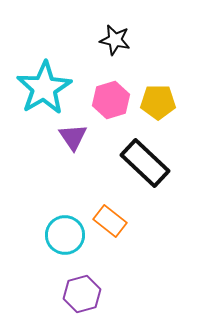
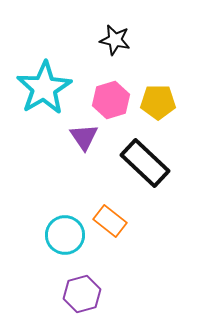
purple triangle: moved 11 px right
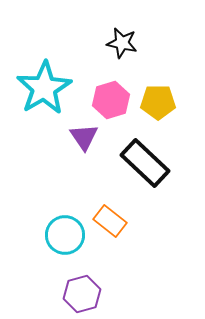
black star: moved 7 px right, 3 px down
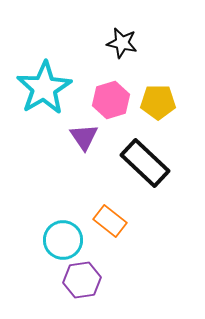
cyan circle: moved 2 px left, 5 px down
purple hexagon: moved 14 px up; rotated 6 degrees clockwise
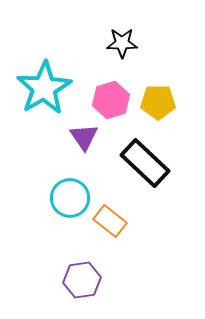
black star: rotated 12 degrees counterclockwise
cyan circle: moved 7 px right, 42 px up
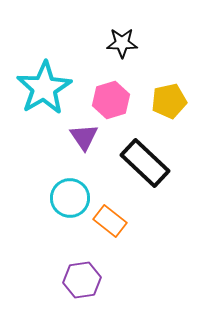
yellow pentagon: moved 11 px right, 1 px up; rotated 12 degrees counterclockwise
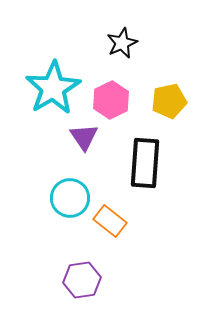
black star: rotated 24 degrees counterclockwise
cyan star: moved 9 px right
pink hexagon: rotated 9 degrees counterclockwise
black rectangle: rotated 51 degrees clockwise
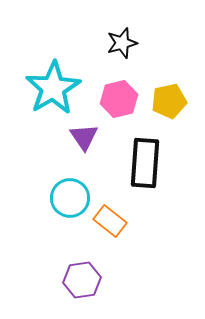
black star: rotated 8 degrees clockwise
pink hexagon: moved 8 px right, 1 px up; rotated 12 degrees clockwise
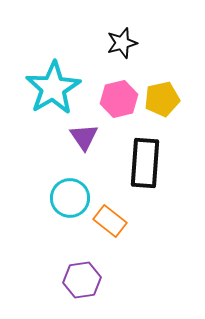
yellow pentagon: moved 7 px left, 2 px up
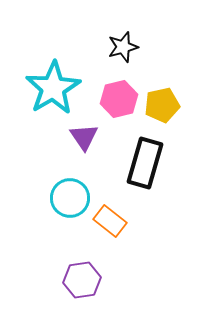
black star: moved 1 px right, 4 px down
yellow pentagon: moved 6 px down
black rectangle: rotated 12 degrees clockwise
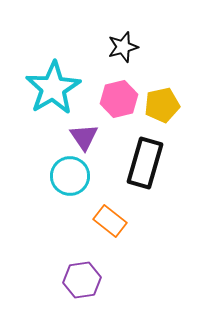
cyan circle: moved 22 px up
